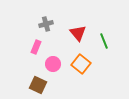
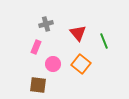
brown square: rotated 18 degrees counterclockwise
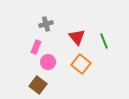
red triangle: moved 1 px left, 4 px down
pink circle: moved 5 px left, 2 px up
brown square: rotated 30 degrees clockwise
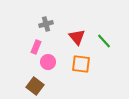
green line: rotated 21 degrees counterclockwise
orange square: rotated 30 degrees counterclockwise
brown square: moved 3 px left, 1 px down
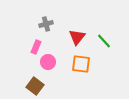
red triangle: rotated 18 degrees clockwise
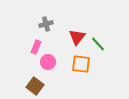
green line: moved 6 px left, 3 px down
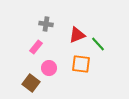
gray cross: rotated 24 degrees clockwise
red triangle: moved 2 px up; rotated 30 degrees clockwise
pink rectangle: rotated 16 degrees clockwise
pink circle: moved 1 px right, 6 px down
brown square: moved 4 px left, 3 px up
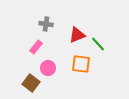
pink circle: moved 1 px left
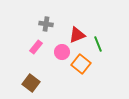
green line: rotated 21 degrees clockwise
orange square: rotated 30 degrees clockwise
pink circle: moved 14 px right, 16 px up
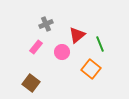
gray cross: rotated 32 degrees counterclockwise
red triangle: rotated 18 degrees counterclockwise
green line: moved 2 px right
orange square: moved 10 px right, 5 px down
